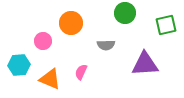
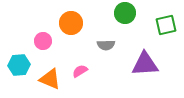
pink semicircle: moved 1 px left, 1 px up; rotated 35 degrees clockwise
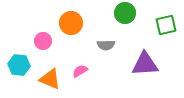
cyan hexagon: rotated 10 degrees clockwise
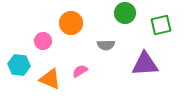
green square: moved 5 px left
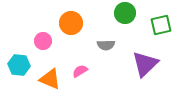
purple triangle: rotated 40 degrees counterclockwise
